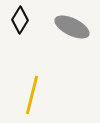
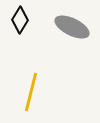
yellow line: moved 1 px left, 3 px up
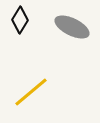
yellow line: rotated 36 degrees clockwise
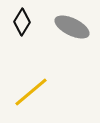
black diamond: moved 2 px right, 2 px down
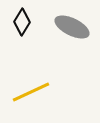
yellow line: rotated 15 degrees clockwise
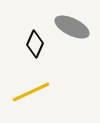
black diamond: moved 13 px right, 22 px down; rotated 8 degrees counterclockwise
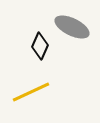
black diamond: moved 5 px right, 2 px down
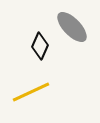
gray ellipse: rotated 20 degrees clockwise
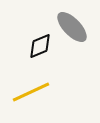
black diamond: rotated 44 degrees clockwise
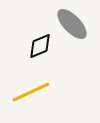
gray ellipse: moved 3 px up
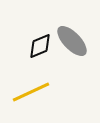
gray ellipse: moved 17 px down
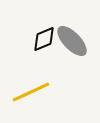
black diamond: moved 4 px right, 7 px up
